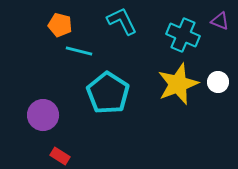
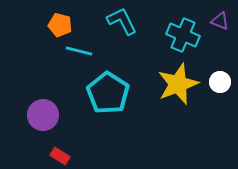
white circle: moved 2 px right
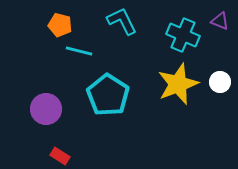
cyan pentagon: moved 2 px down
purple circle: moved 3 px right, 6 px up
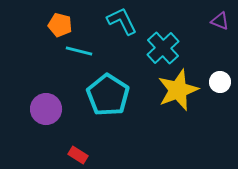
cyan cross: moved 20 px left, 13 px down; rotated 24 degrees clockwise
yellow star: moved 6 px down
red rectangle: moved 18 px right, 1 px up
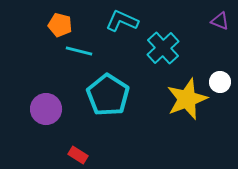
cyan L-shape: rotated 40 degrees counterclockwise
yellow star: moved 9 px right, 9 px down
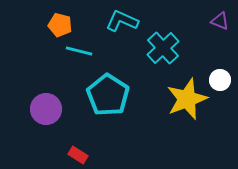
white circle: moved 2 px up
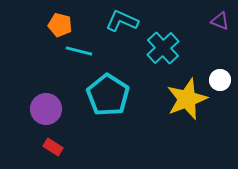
red rectangle: moved 25 px left, 8 px up
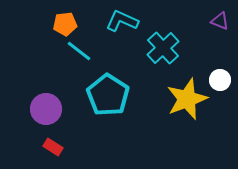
orange pentagon: moved 5 px right, 1 px up; rotated 20 degrees counterclockwise
cyan line: rotated 24 degrees clockwise
